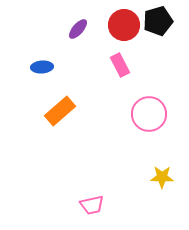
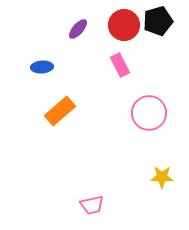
pink circle: moved 1 px up
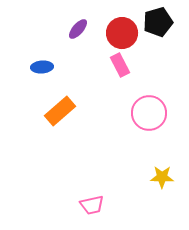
black pentagon: moved 1 px down
red circle: moved 2 px left, 8 px down
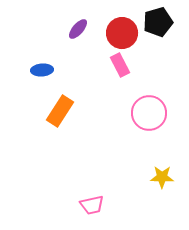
blue ellipse: moved 3 px down
orange rectangle: rotated 16 degrees counterclockwise
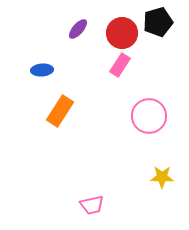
pink rectangle: rotated 60 degrees clockwise
pink circle: moved 3 px down
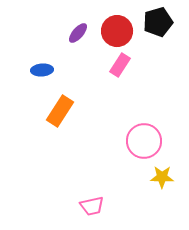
purple ellipse: moved 4 px down
red circle: moved 5 px left, 2 px up
pink circle: moved 5 px left, 25 px down
pink trapezoid: moved 1 px down
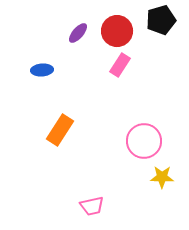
black pentagon: moved 3 px right, 2 px up
orange rectangle: moved 19 px down
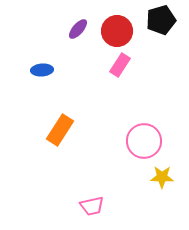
purple ellipse: moved 4 px up
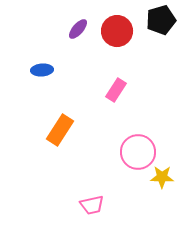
pink rectangle: moved 4 px left, 25 px down
pink circle: moved 6 px left, 11 px down
pink trapezoid: moved 1 px up
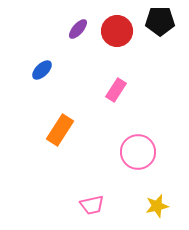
black pentagon: moved 1 px left, 1 px down; rotated 16 degrees clockwise
blue ellipse: rotated 40 degrees counterclockwise
yellow star: moved 5 px left, 29 px down; rotated 15 degrees counterclockwise
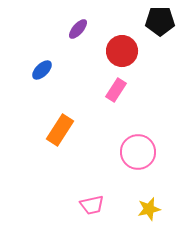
red circle: moved 5 px right, 20 px down
yellow star: moved 8 px left, 3 px down
